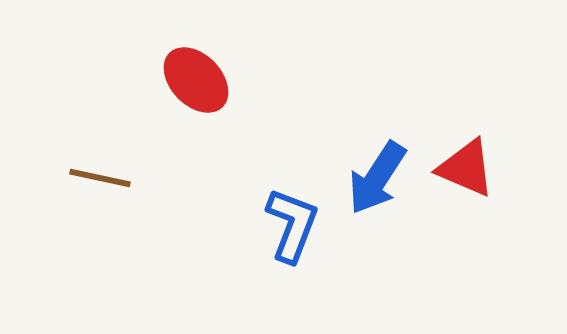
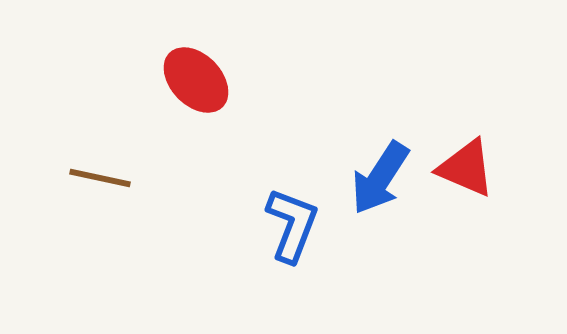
blue arrow: moved 3 px right
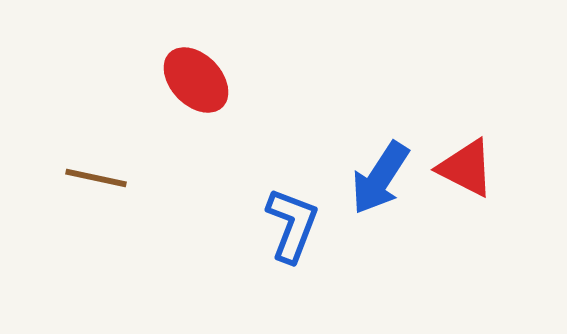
red triangle: rotated 4 degrees clockwise
brown line: moved 4 px left
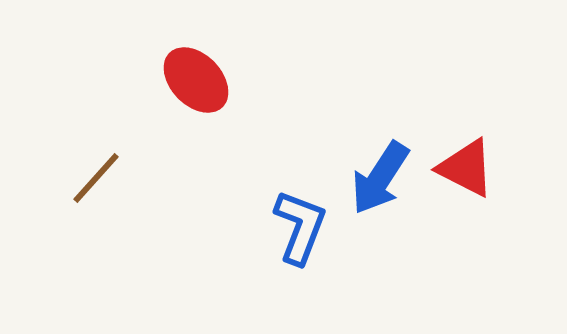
brown line: rotated 60 degrees counterclockwise
blue L-shape: moved 8 px right, 2 px down
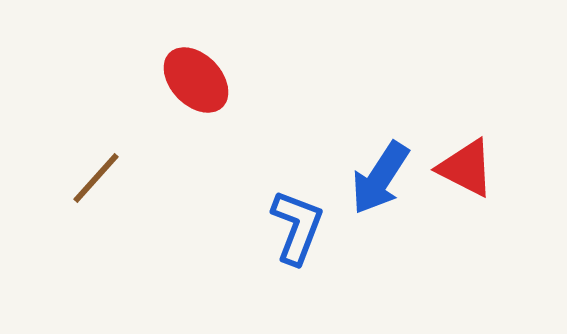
blue L-shape: moved 3 px left
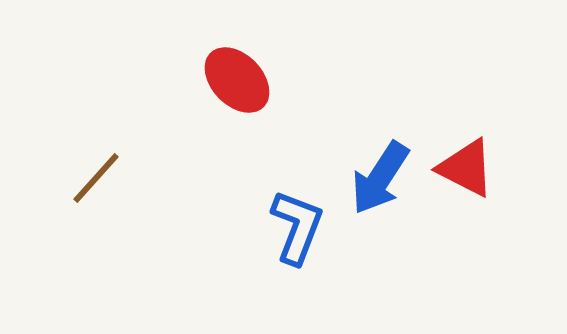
red ellipse: moved 41 px right
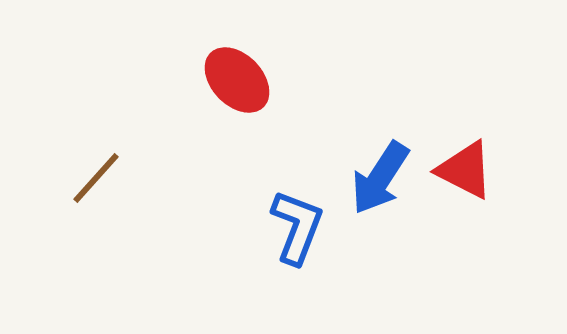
red triangle: moved 1 px left, 2 px down
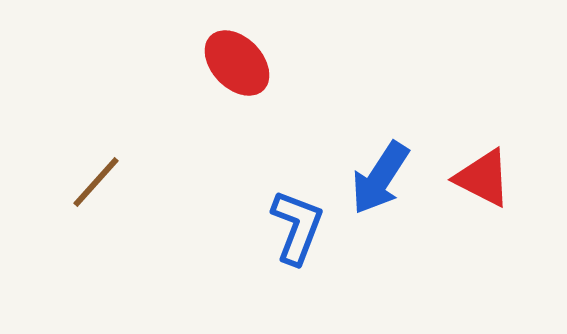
red ellipse: moved 17 px up
red triangle: moved 18 px right, 8 px down
brown line: moved 4 px down
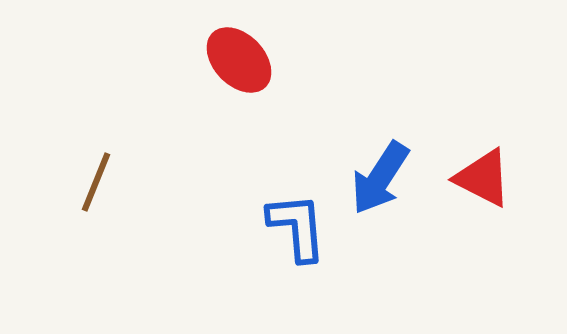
red ellipse: moved 2 px right, 3 px up
brown line: rotated 20 degrees counterclockwise
blue L-shape: rotated 26 degrees counterclockwise
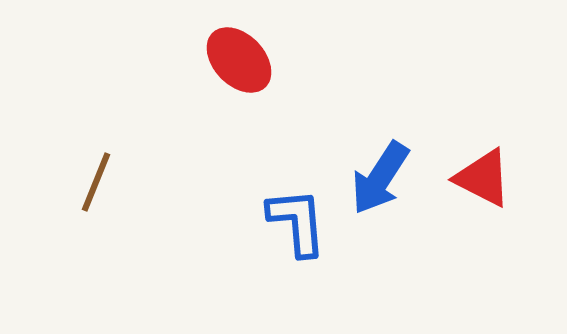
blue L-shape: moved 5 px up
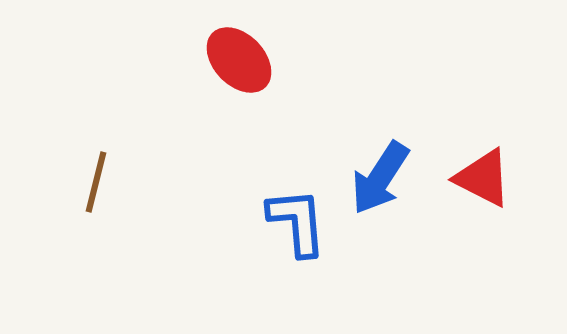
brown line: rotated 8 degrees counterclockwise
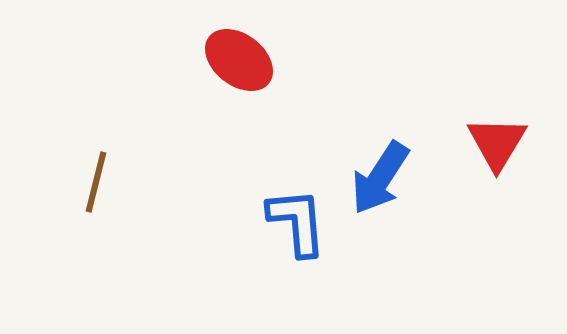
red ellipse: rotated 8 degrees counterclockwise
red triangle: moved 14 px right, 35 px up; rotated 34 degrees clockwise
